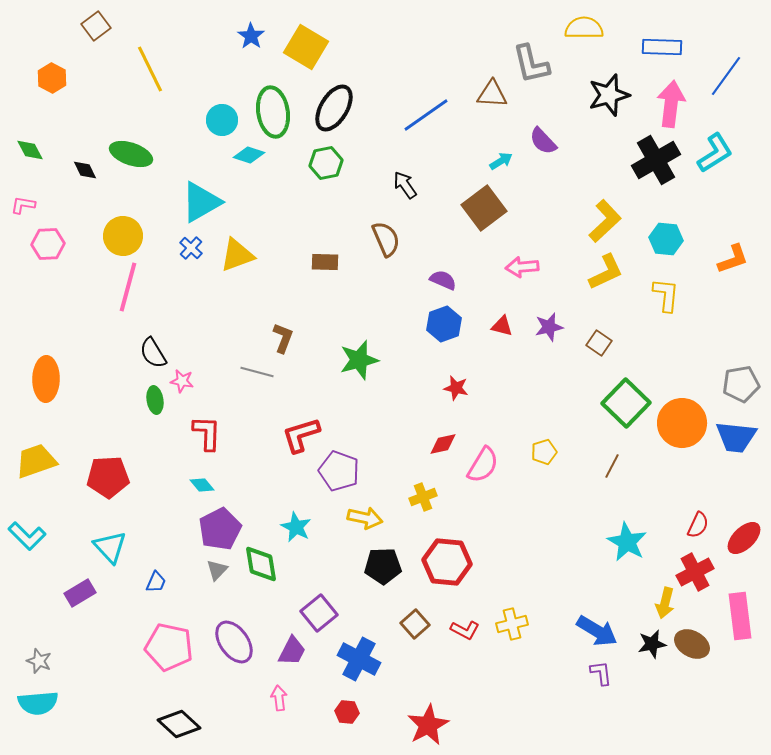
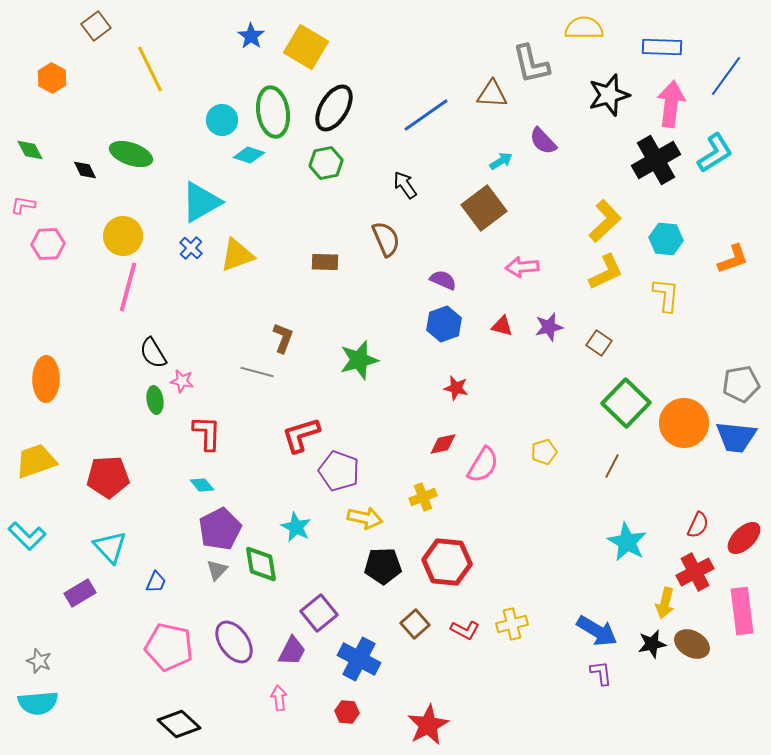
orange circle at (682, 423): moved 2 px right
pink rectangle at (740, 616): moved 2 px right, 5 px up
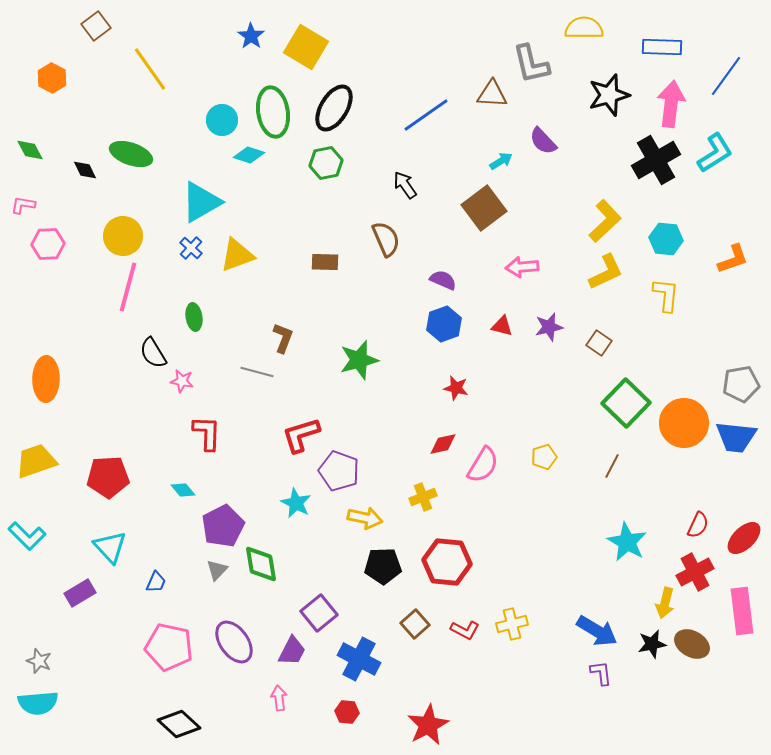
yellow line at (150, 69): rotated 9 degrees counterclockwise
green ellipse at (155, 400): moved 39 px right, 83 px up
yellow pentagon at (544, 452): moved 5 px down
cyan diamond at (202, 485): moved 19 px left, 5 px down
cyan star at (296, 527): moved 24 px up
purple pentagon at (220, 529): moved 3 px right, 3 px up
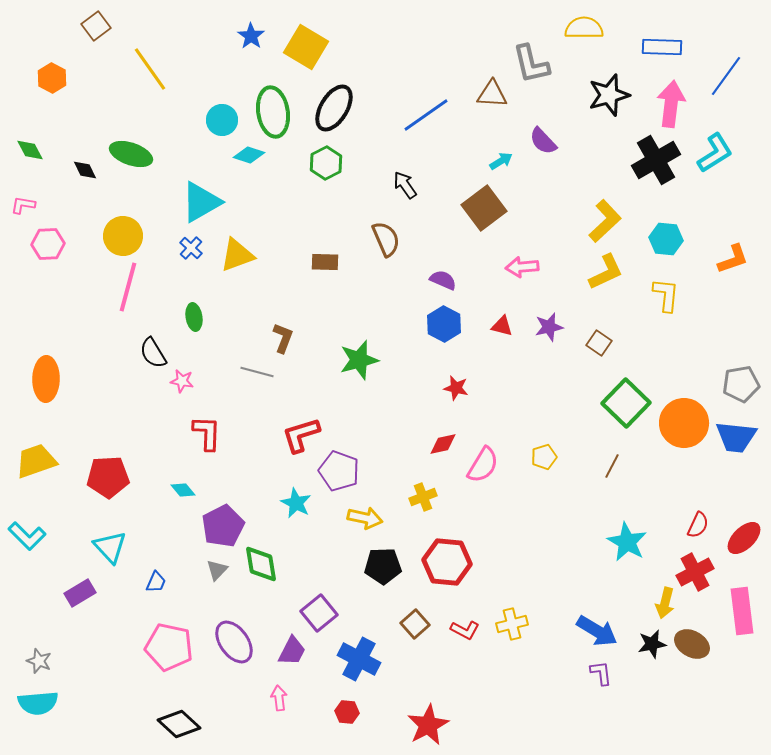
green hexagon at (326, 163): rotated 16 degrees counterclockwise
blue hexagon at (444, 324): rotated 12 degrees counterclockwise
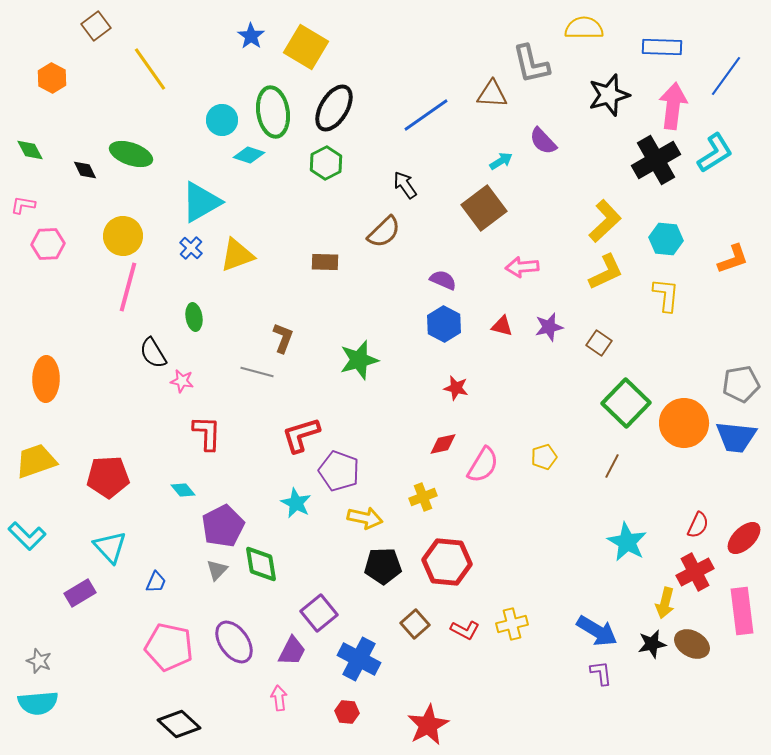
pink arrow at (671, 104): moved 2 px right, 2 px down
brown semicircle at (386, 239): moved 2 px left, 7 px up; rotated 69 degrees clockwise
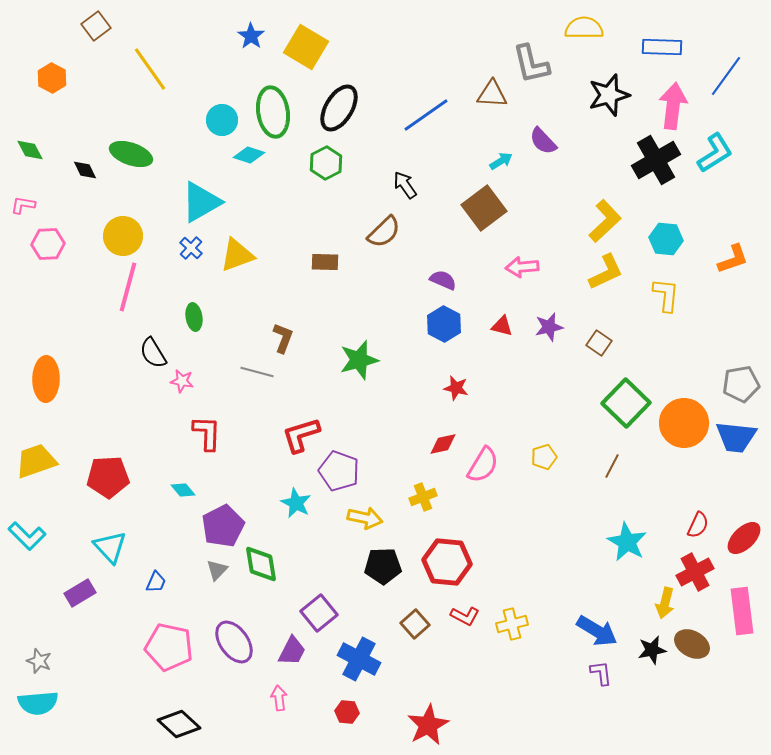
black ellipse at (334, 108): moved 5 px right
red L-shape at (465, 630): moved 14 px up
black star at (652, 644): moved 6 px down
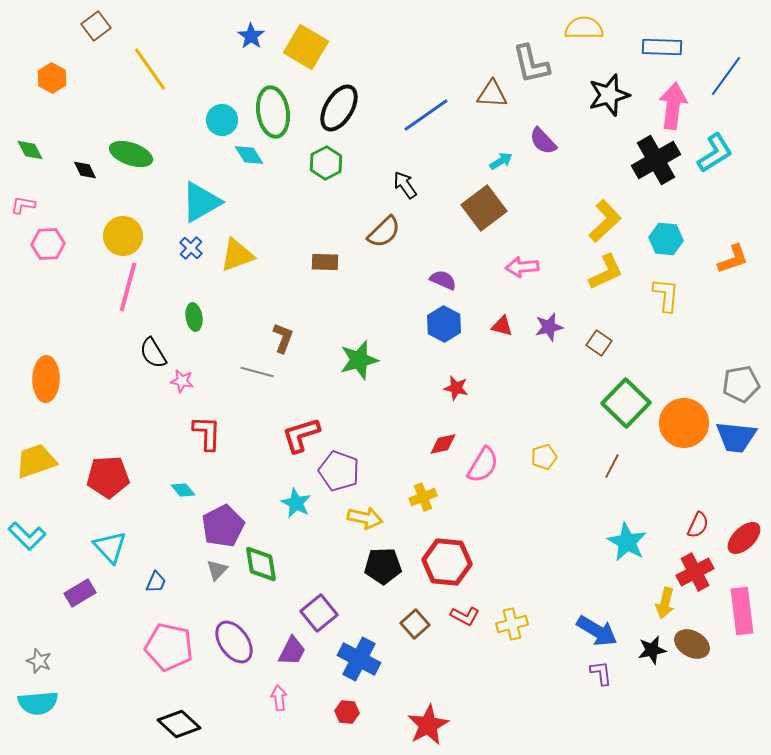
cyan diamond at (249, 155): rotated 40 degrees clockwise
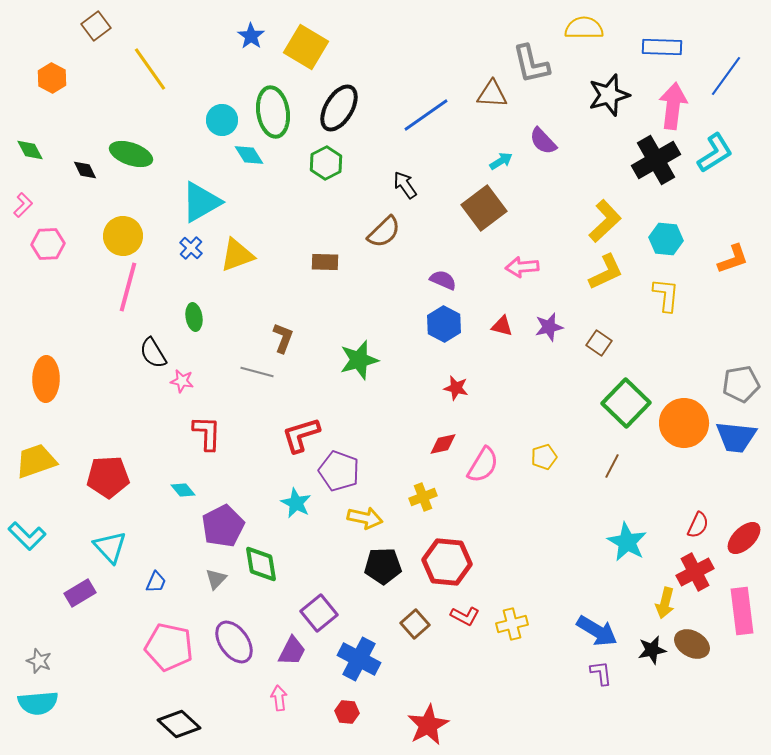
pink L-shape at (23, 205): rotated 125 degrees clockwise
gray triangle at (217, 570): moved 1 px left, 9 px down
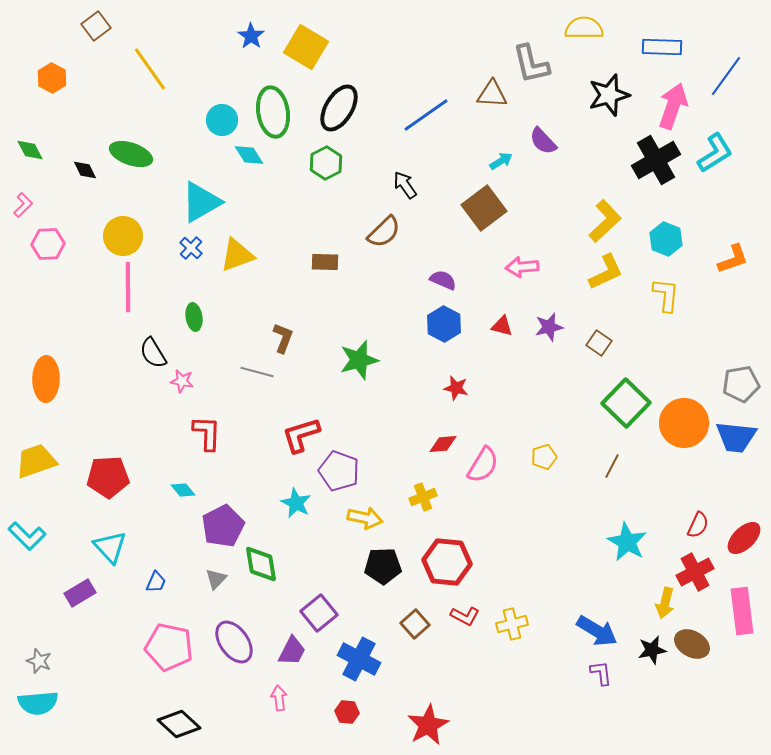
pink arrow at (673, 106): rotated 12 degrees clockwise
cyan hexagon at (666, 239): rotated 16 degrees clockwise
pink line at (128, 287): rotated 15 degrees counterclockwise
red diamond at (443, 444): rotated 8 degrees clockwise
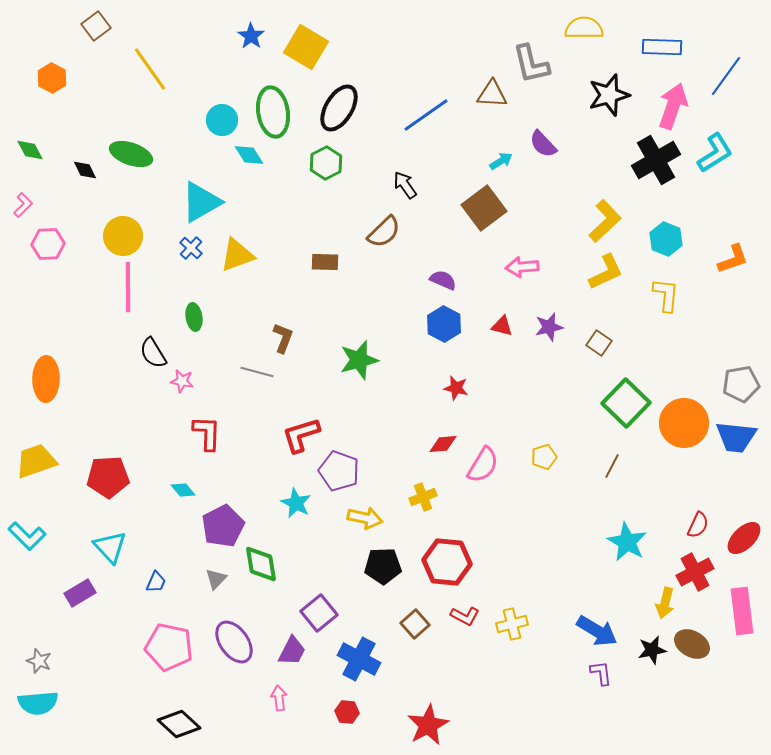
purple semicircle at (543, 141): moved 3 px down
